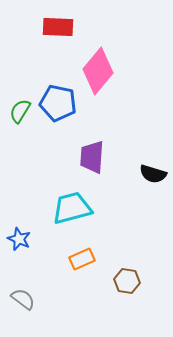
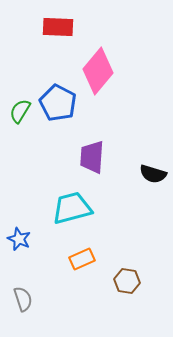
blue pentagon: rotated 15 degrees clockwise
gray semicircle: rotated 35 degrees clockwise
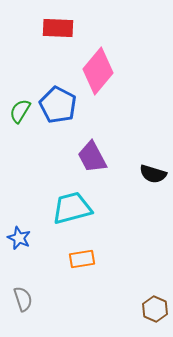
red rectangle: moved 1 px down
blue pentagon: moved 2 px down
purple trapezoid: rotated 32 degrees counterclockwise
blue star: moved 1 px up
orange rectangle: rotated 15 degrees clockwise
brown hexagon: moved 28 px right, 28 px down; rotated 15 degrees clockwise
